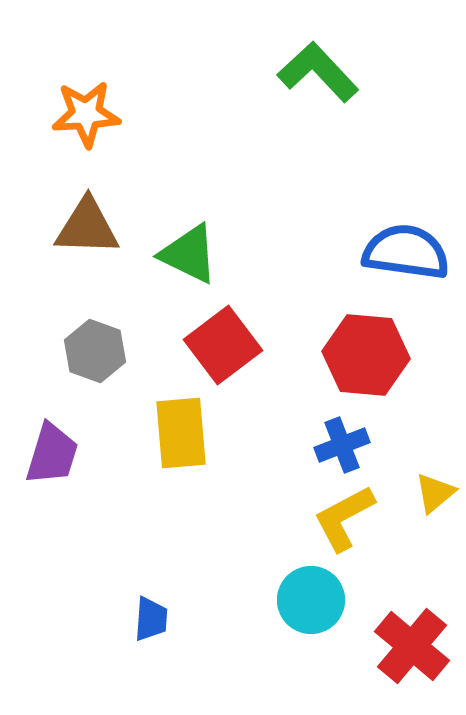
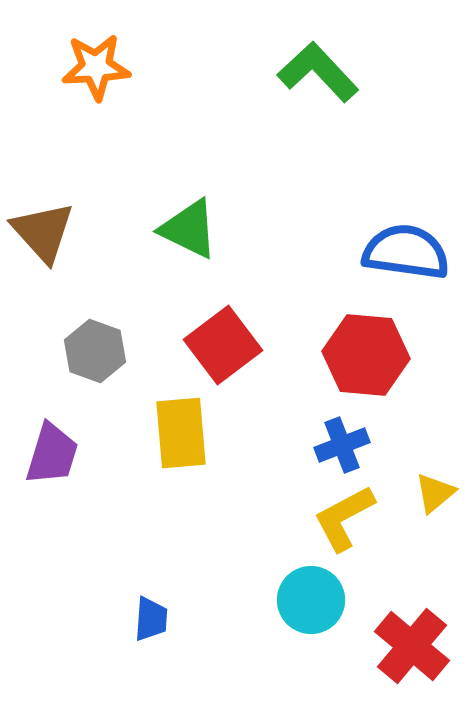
orange star: moved 10 px right, 47 px up
brown triangle: moved 44 px left, 5 px down; rotated 46 degrees clockwise
green triangle: moved 25 px up
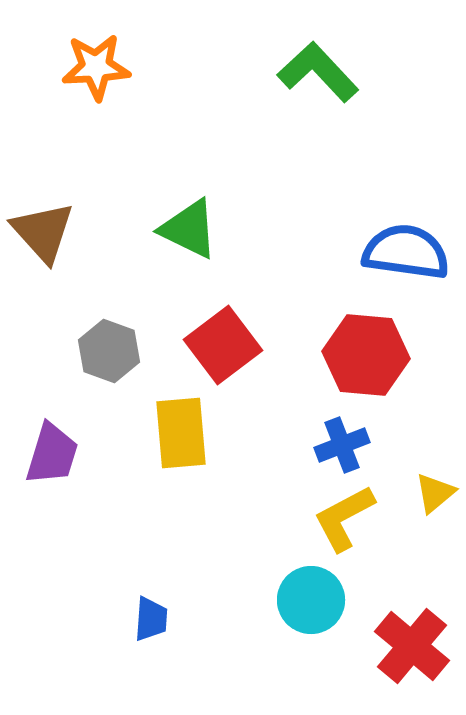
gray hexagon: moved 14 px right
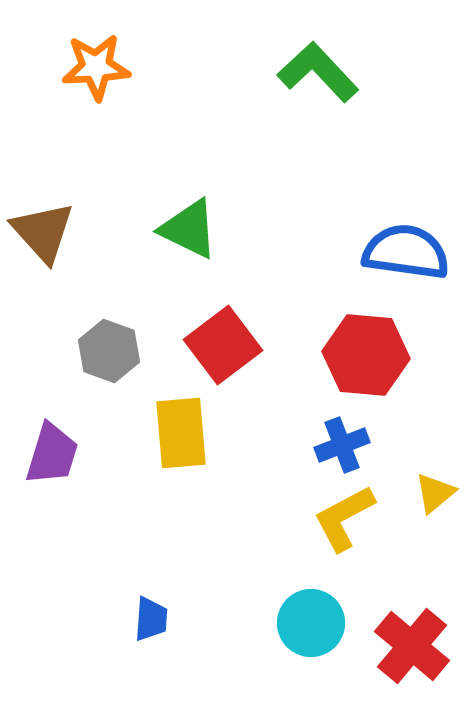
cyan circle: moved 23 px down
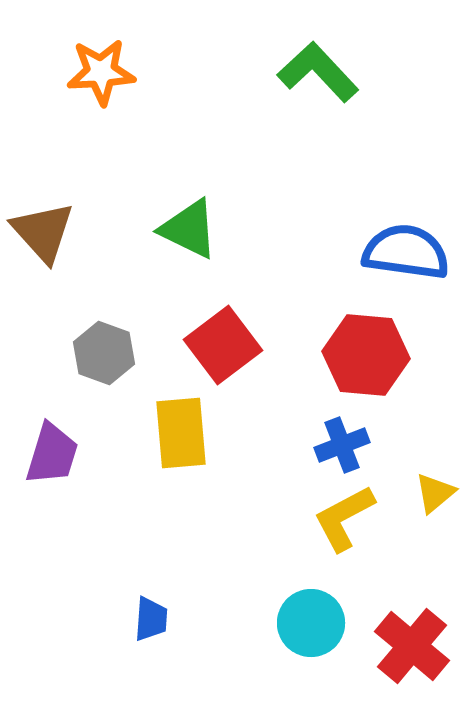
orange star: moved 5 px right, 5 px down
gray hexagon: moved 5 px left, 2 px down
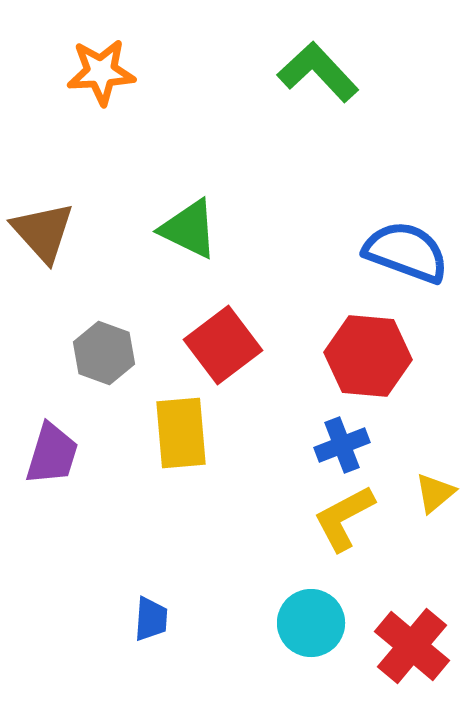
blue semicircle: rotated 12 degrees clockwise
red hexagon: moved 2 px right, 1 px down
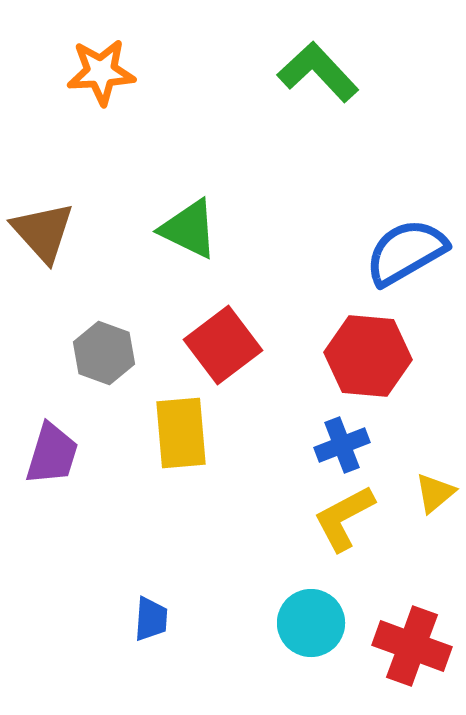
blue semicircle: rotated 50 degrees counterclockwise
red cross: rotated 20 degrees counterclockwise
